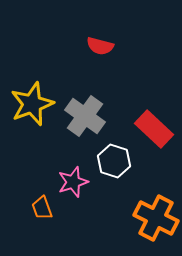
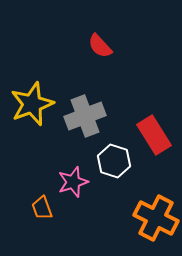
red semicircle: rotated 32 degrees clockwise
gray cross: rotated 33 degrees clockwise
red rectangle: moved 6 px down; rotated 15 degrees clockwise
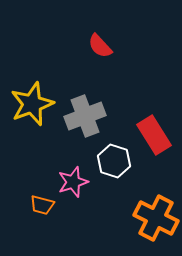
orange trapezoid: moved 3 px up; rotated 55 degrees counterclockwise
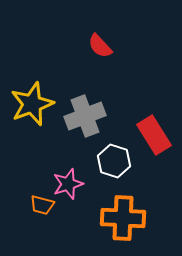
pink star: moved 5 px left, 2 px down
orange cross: moved 33 px left; rotated 24 degrees counterclockwise
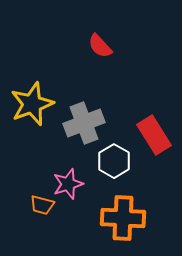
gray cross: moved 1 px left, 7 px down
white hexagon: rotated 12 degrees clockwise
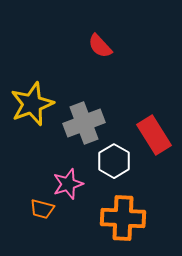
orange trapezoid: moved 4 px down
